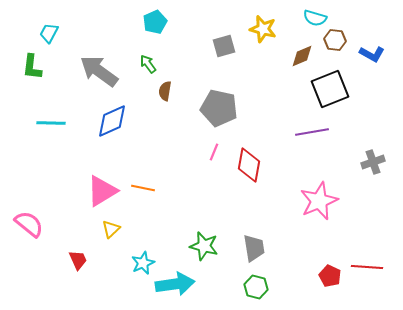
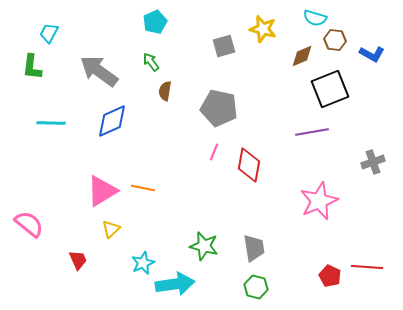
green arrow: moved 3 px right, 2 px up
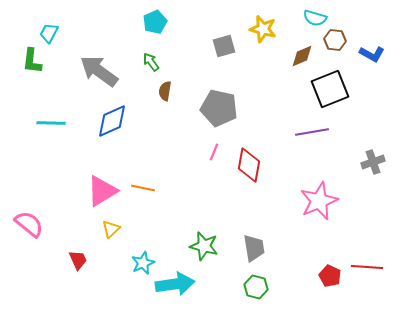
green L-shape: moved 6 px up
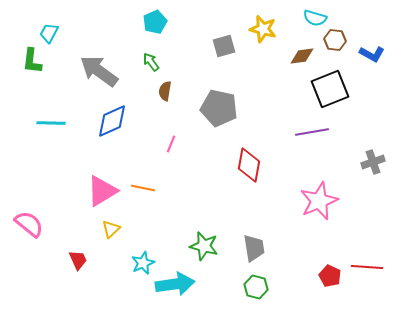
brown diamond: rotated 15 degrees clockwise
pink line: moved 43 px left, 8 px up
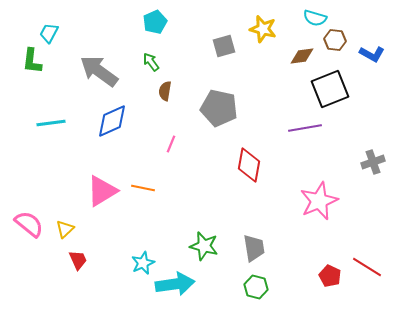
cyan line: rotated 8 degrees counterclockwise
purple line: moved 7 px left, 4 px up
yellow triangle: moved 46 px left
red line: rotated 28 degrees clockwise
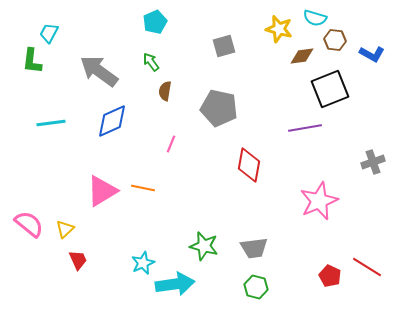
yellow star: moved 16 px right
gray trapezoid: rotated 92 degrees clockwise
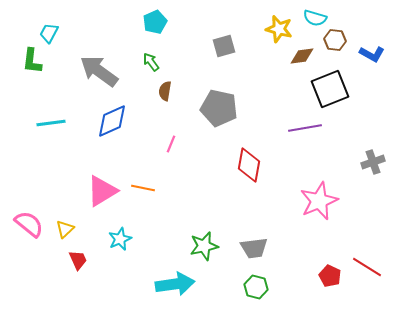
green star: rotated 28 degrees counterclockwise
cyan star: moved 23 px left, 24 px up
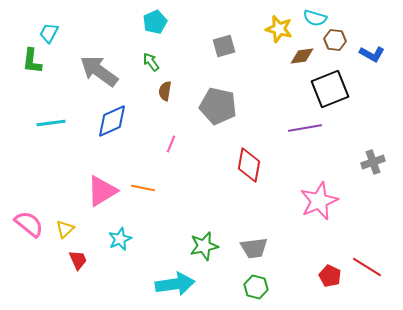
gray pentagon: moved 1 px left, 2 px up
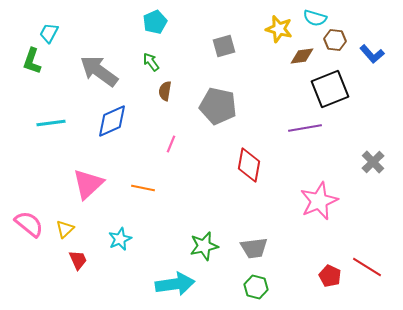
blue L-shape: rotated 20 degrees clockwise
green L-shape: rotated 12 degrees clockwise
gray cross: rotated 25 degrees counterclockwise
pink triangle: moved 14 px left, 7 px up; rotated 12 degrees counterclockwise
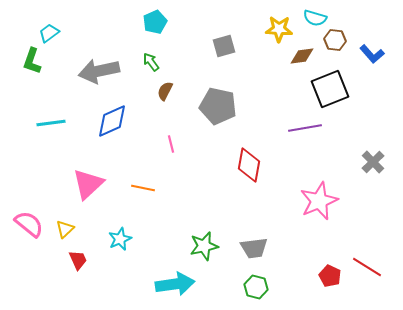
yellow star: rotated 12 degrees counterclockwise
cyan trapezoid: rotated 25 degrees clockwise
gray arrow: rotated 48 degrees counterclockwise
brown semicircle: rotated 18 degrees clockwise
pink line: rotated 36 degrees counterclockwise
